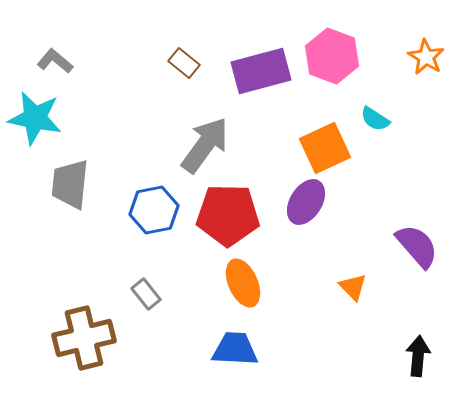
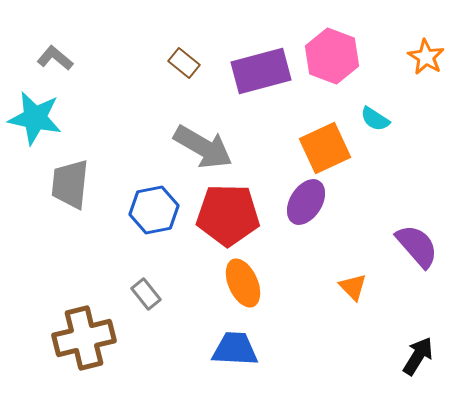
gray L-shape: moved 3 px up
gray arrow: moved 2 px left, 2 px down; rotated 84 degrees clockwise
black arrow: rotated 27 degrees clockwise
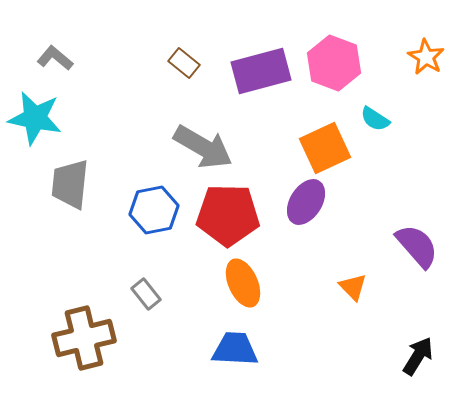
pink hexagon: moved 2 px right, 7 px down
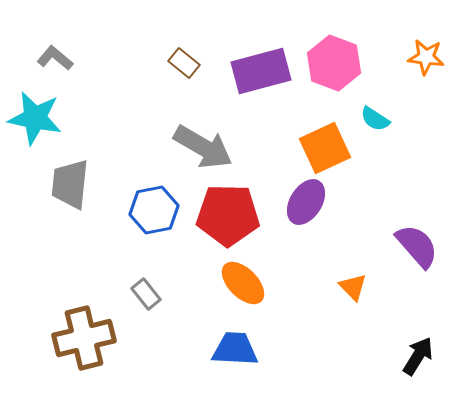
orange star: rotated 24 degrees counterclockwise
orange ellipse: rotated 21 degrees counterclockwise
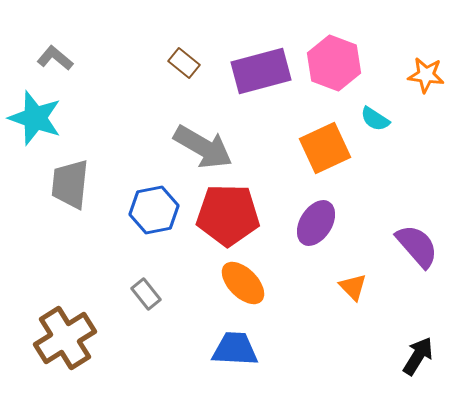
orange star: moved 18 px down
cyan star: rotated 8 degrees clockwise
purple ellipse: moved 10 px right, 21 px down
brown cross: moved 19 px left; rotated 18 degrees counterclockwise
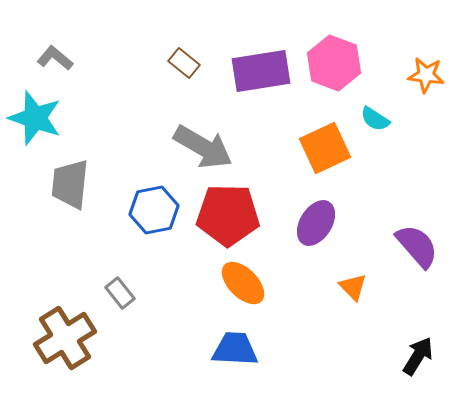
purple rectangle: rotated 6 degrees clockwise
gray rectangle: moved 26 px left, 1 px up
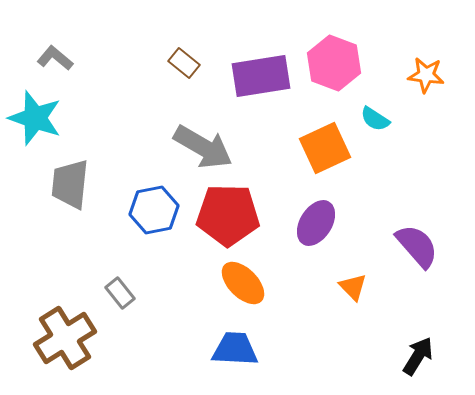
purple rectangle: moved 5 px down
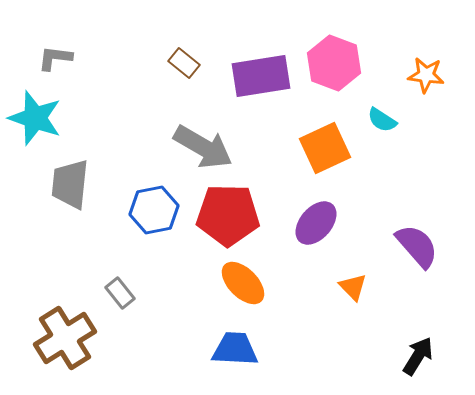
gray L-shape: rotated 33 degrees counterclockwise
cyan semicircle: moved 7 px right, 1 px down
purple ellipse: rotated 9 degrees clockwise
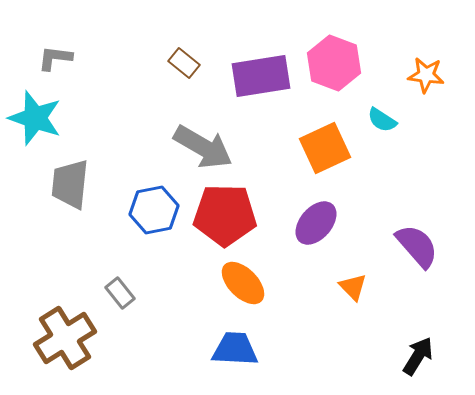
red pentagon: moved 3 px left
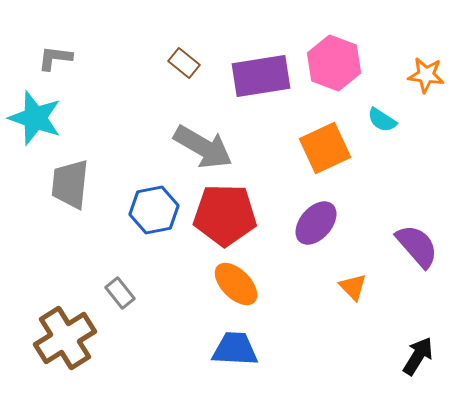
orange ellipse: moved 7 px left, 1 px down
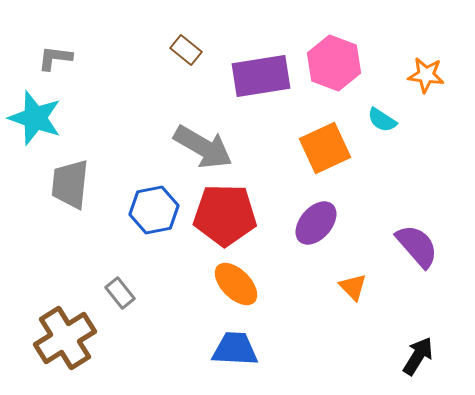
brown rectangle: moved 2 px right, 13 px up
